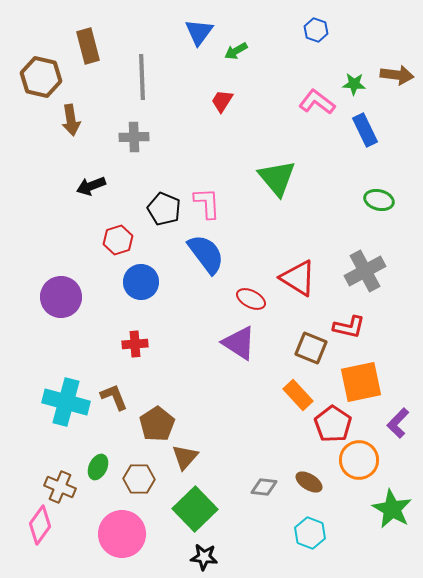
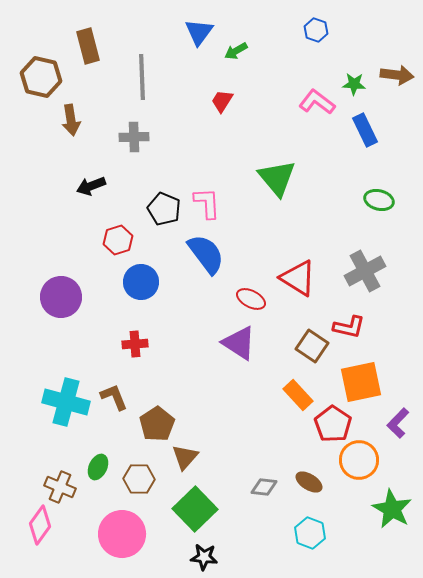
brown square at (311, 348): moved 1 px right, 2 px up; rotated 12 degrees clockwise
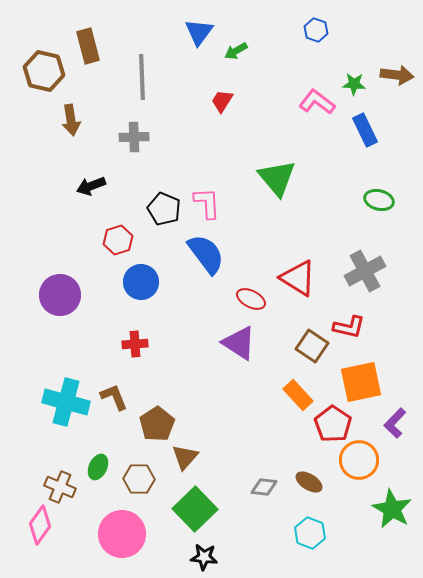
brown hexagon at (41, 77): moved 3 px right, 6 px up
purple circle at (61, 297): moved 1 px left, 2 px up
purple L-shape at (398, 423): moved 3 px left
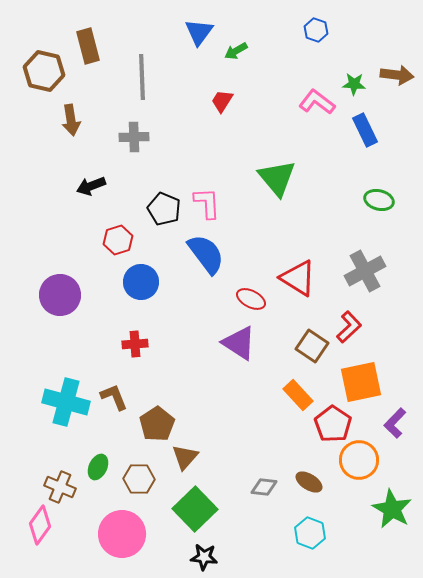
red L-shape at (349, 327): rotated 56 degrees counterclockwise
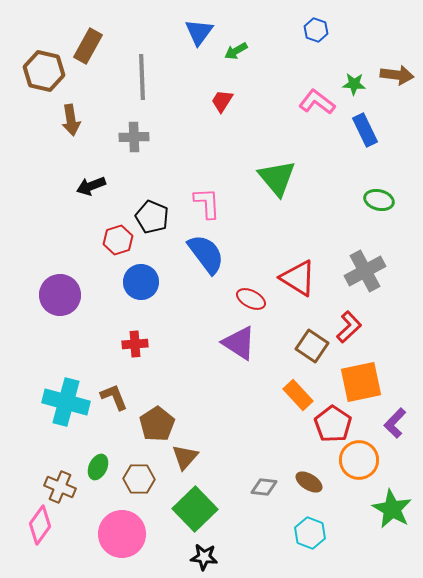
brown rectangle at (88, 46): rotated 44 degrees clockwise
black pentagon at (164, 209): moved 12 px left, 8 px down
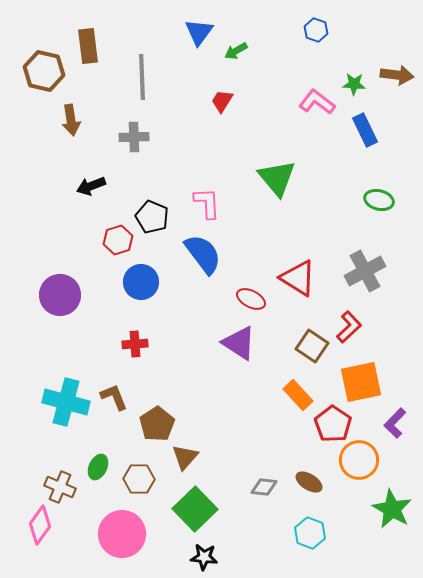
brown rectangle at (88, 46): rotated 36 degrees counterclockwise
blue semicircle at (206, 254): moved 3 px left
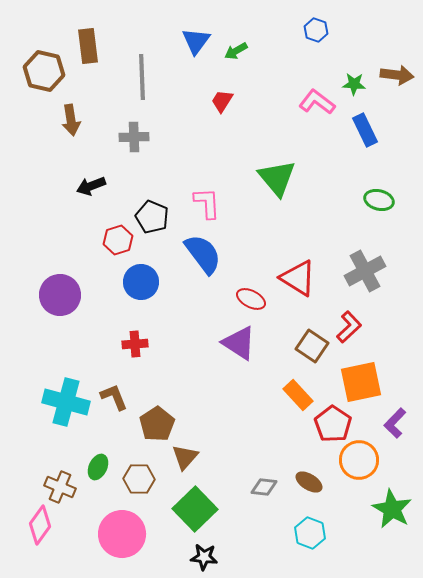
blue triangle at (199, 32): moved 3 px left, 9 px down
